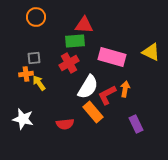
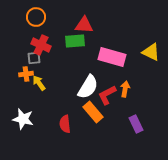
red cross: moved 28 px left, 18 px up; rotated 36 degrees counterclockwise
red semicircle: rotated 90 degrees clockwise
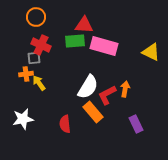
pink rectangle: moved 8 px left, 11 px up
white star: rotated 25 degrees counterclockwise
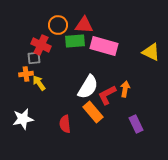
orange circle: moved 22 px right, 8 px down
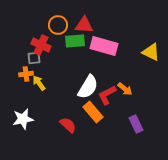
orange arrow: rotated 119 degrees clockwise
red semicircle: moved 3 px right, 1 px down; rotated 138 degrees clockwise
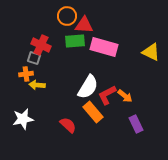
orange circle: moved 9 px right, 9 px up
pink rectangle: moved 1 px down
gray square: rotated 24 degrees clockwise
yellow arrow: moved 2 px left, 2 px down; rotated 49 degrees counterclockwise
orange arrow: moved 7 px down
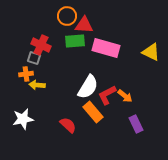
pink rectangle: moved 2 px right, 1 px down
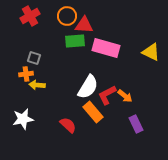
red cross: moved 11 px left, 29 px up; rotated 36 degrees clockwise
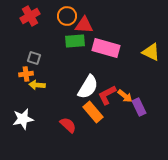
purple rectangle: moved 3 px right, 17 px up
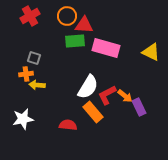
red semicircle: rotated 36 degrees counterclockwise
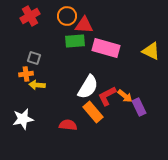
yellow triangle: moved 1 px up
red L-shape: moved 1 px down
